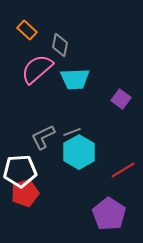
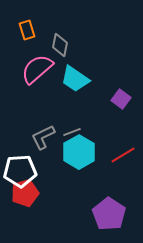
orange rectangle: rotated 30 degrees clockwise
cyan trapezoid: rotated 36 degrees clockwise
red line: moved 15 px up
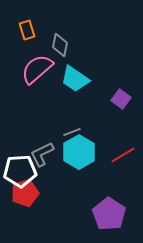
gray L-shape: moved 1 px left, 17 px down
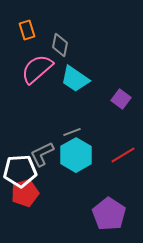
cyan hexagon: moved 3 px left, 3 px down
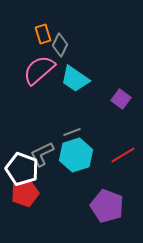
orange rectangle: moved 16 px right, 4 px down
gray diamond: rotated 15 degrees clockwise
pink semicircle: moved 2 px right, 1 px down
cyan hexagon: rotated 12 degrees clockwise
white pentagon: moved 2 px right, 2 px up; rotated 24 degrees clockwise
purple pentagon: moved 2 px left, 8 px up; rotated 12 degrees counterclockwise
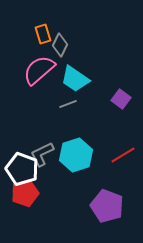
gray line: moved 4 px left, 28 px up
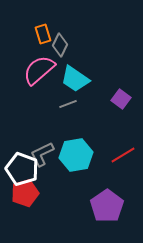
cyan hexagon: rotated 8 degrees clockwise
purple pentagon: rotated 16 degrees clockwise
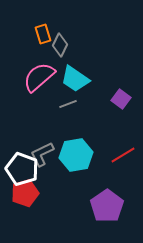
pink semicircle: moved 7 px down
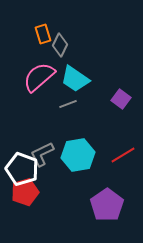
cyan hexagon: moved 2 px right
red pentagon: moved 1 px up
purple pentagon: moved 1 px up
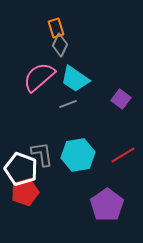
orange rectangle: moved 13 px right, 6 px up
gray L-shape: rotated 108 degrees clockwise
white pentagon: moved 1 px left
